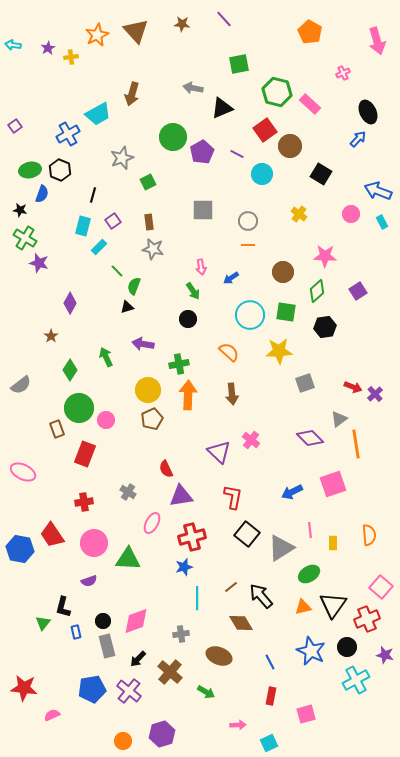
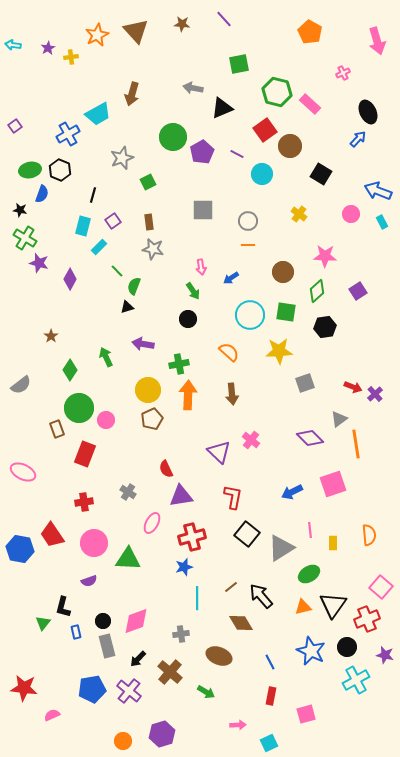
purple diamond at (70, 303): moved 24 px up
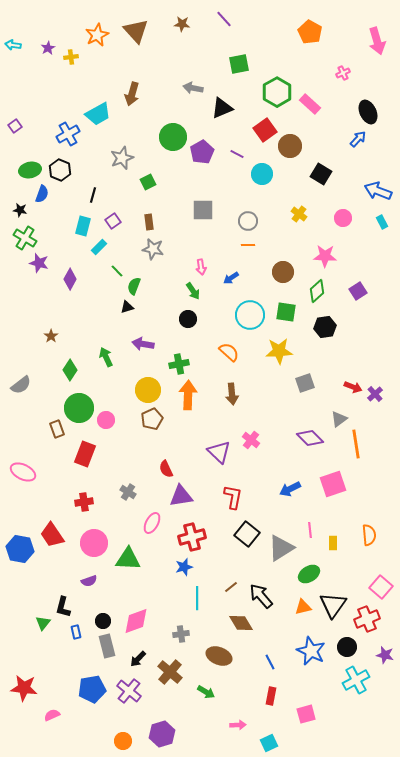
green hexagon at (277, 92): rotated 16 degrees clockwise
pink circle at (351, 214): moved 8 px left, 4 px down
blue arrow at (292, 492): moved 2 px left, 3 px up
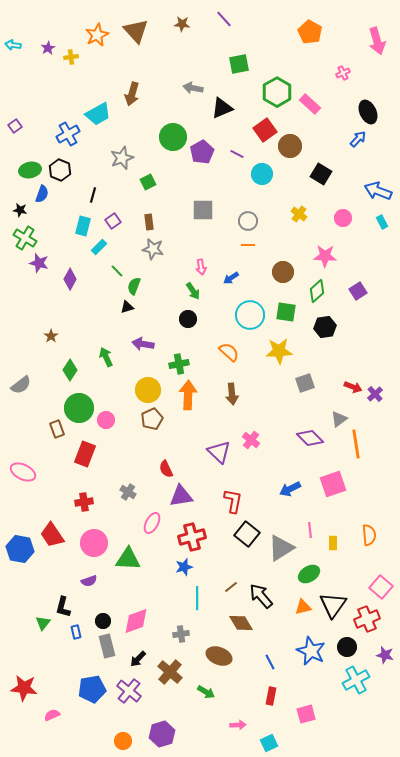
red L-shape at (233, 497): moved 4 px down
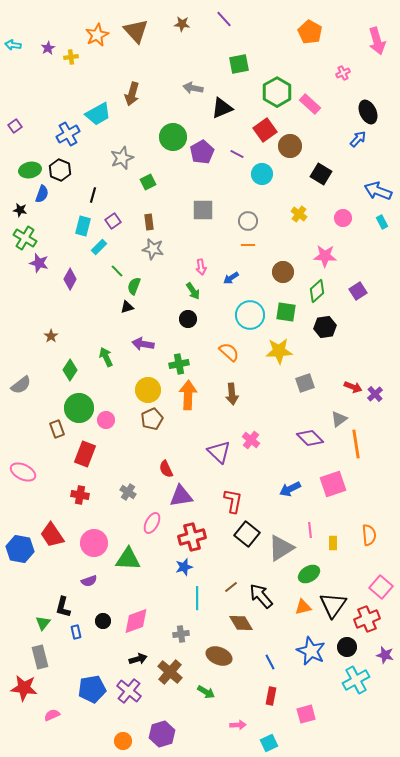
red cross at (84, 502): moved 4 px left, 7 px up; rotated 18 degrees clockwise
gray rectangle at (107, 646): moved 67 px left, 11 px down
black arrow at (138, 659): rotated 150 degrees counterclockwise
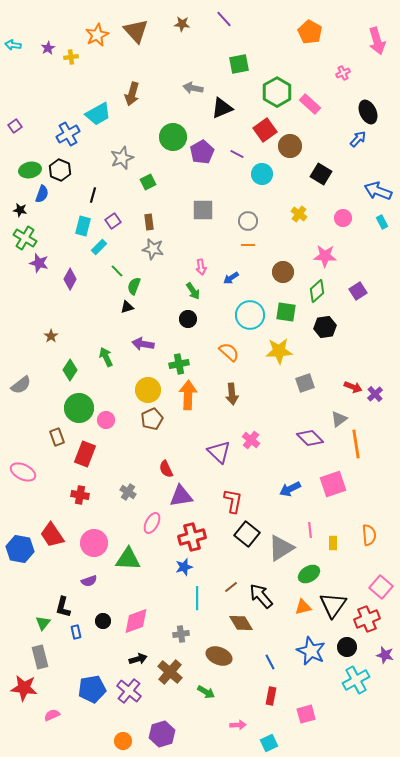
brown rectangle at (57, 429): moved 8 px down
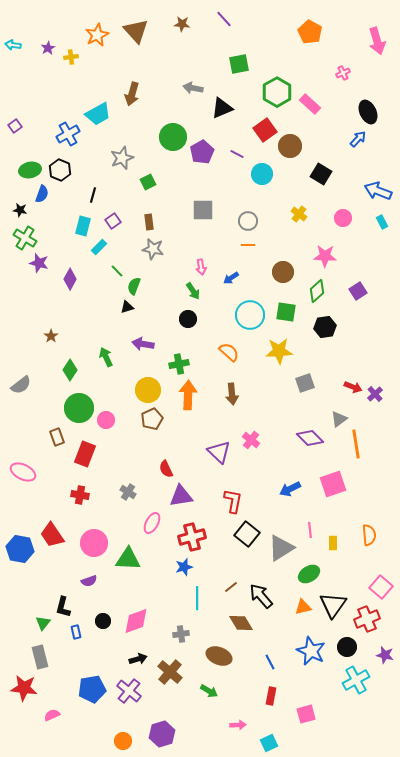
green arrow at (206, 692): moved 3 px right, 1 px up
